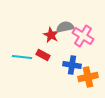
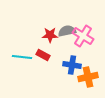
gray semicircle: moved 2 px right, 4 px down
red star: moved 1 px left; rotated 28 degrees counterclockwise
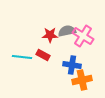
orange cross: moved 6 px left, 3 px down
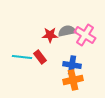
pink cross: moved 2 px right, 1 px up
red rectangle: moved 3 px left, 2 px down; rotated 24 degrees clockwise
orange cross: moved 9 px left
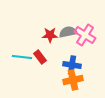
gray semicircle: moved 1 px right, 1 px down
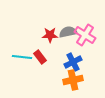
blue cross: moved 1 px right, 3 px up; rotated 36 degrees counterclockwise
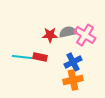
red rectangle: rotated 40 degrees counterclockwise
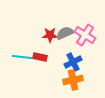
gray semicircle: moved 3 px left, 1 px down; rotated 12 degrees counterclockwise
